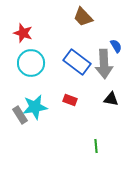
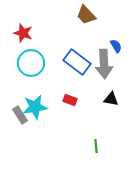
brown trapezoid: moved 3 px right, 2 px up
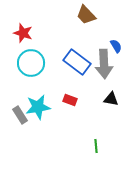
cyan star: moved 3 px right
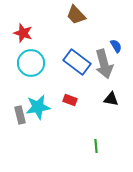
brown trapezoid: moved 10 px left
gray arrow: rotated 12 degrees counterclockwise
gray rectangle: rotated 18 degrees clockwise
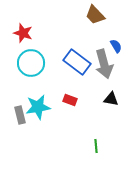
brown trapezoid: moved 19 px right
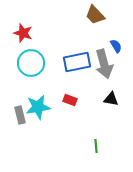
blue rectangle: rotated 48 degrees counterclockwise
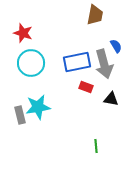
brown trapezoid: rotated 125 degrees counterclockwise
red rectangle: moved 16 px right, 13 px up
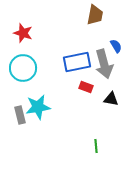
cyan circle: moved 8 px left, 5 px down
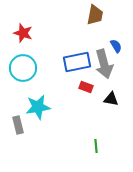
gray rectangle: moved 2 px left, 10 px down
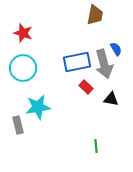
blue semicircle: moved 3 px down
red rectangle: rotated 24 degrees clockwise
